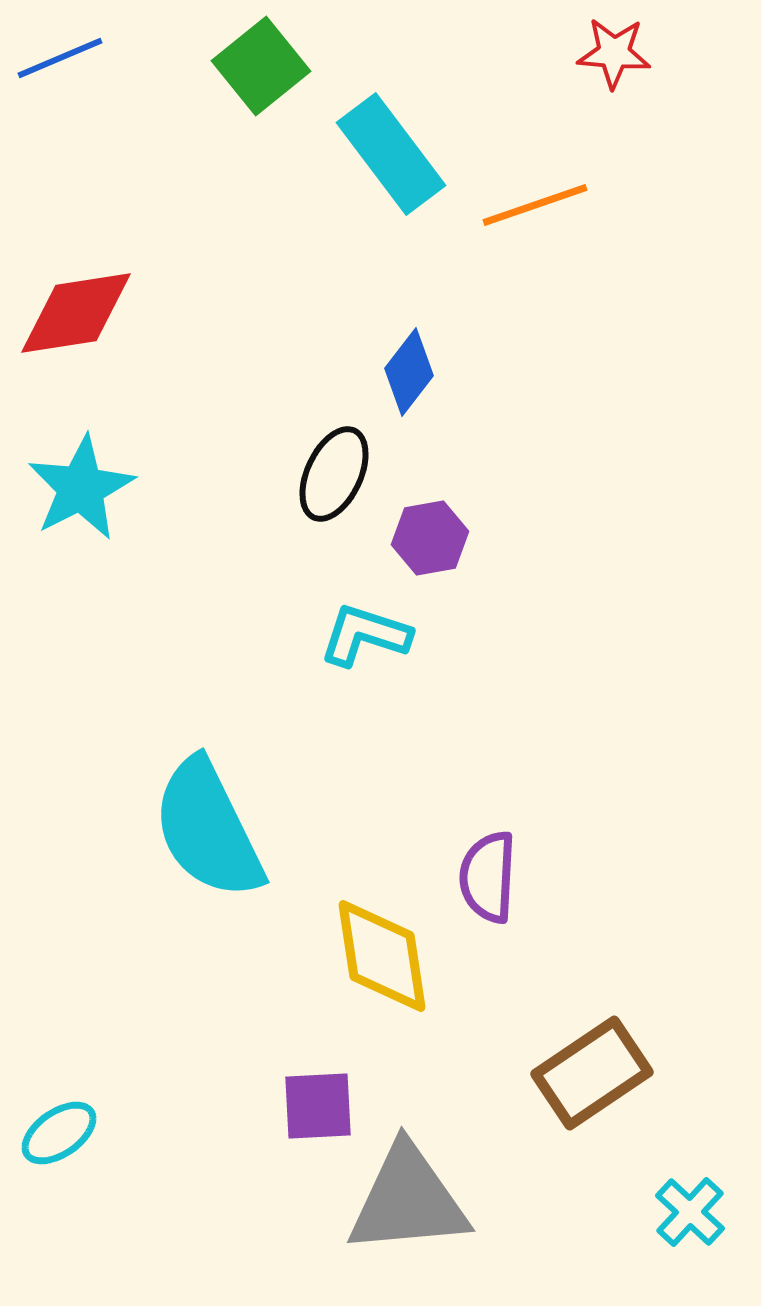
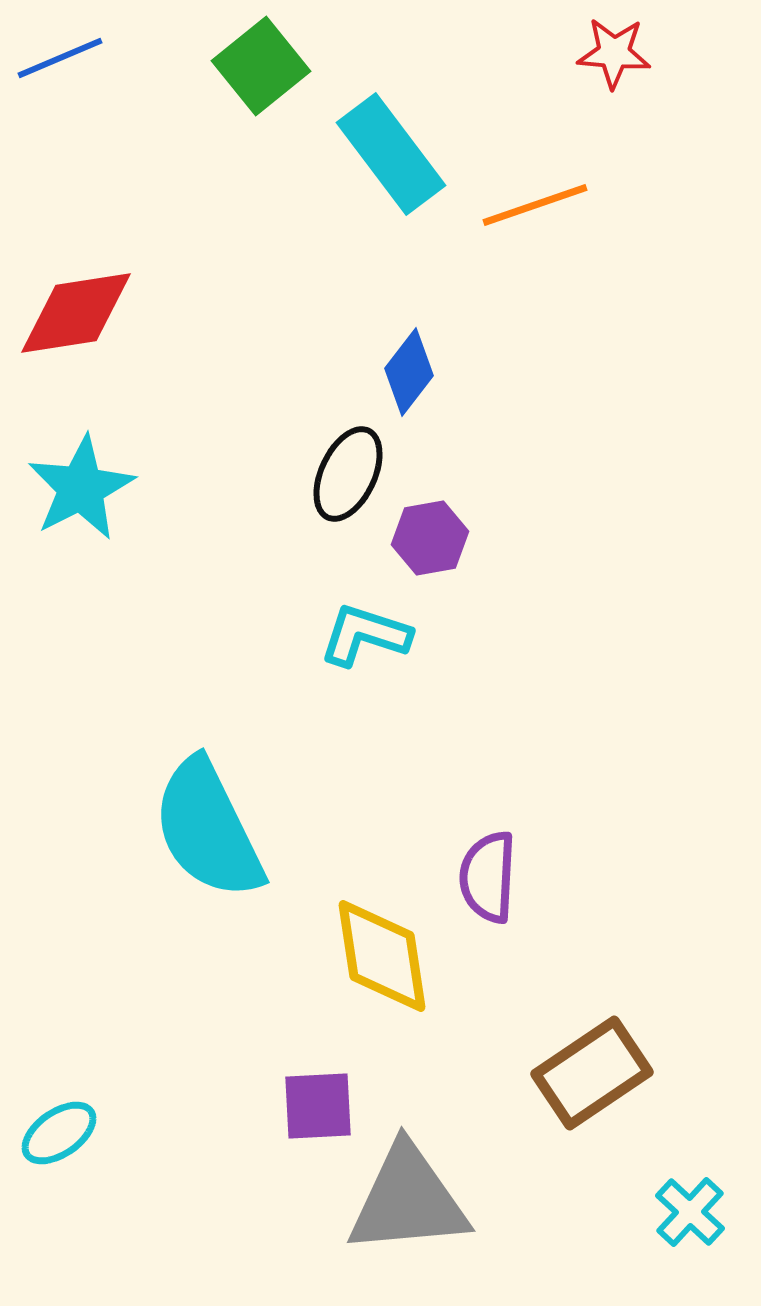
black ellipse: moved 14 px right
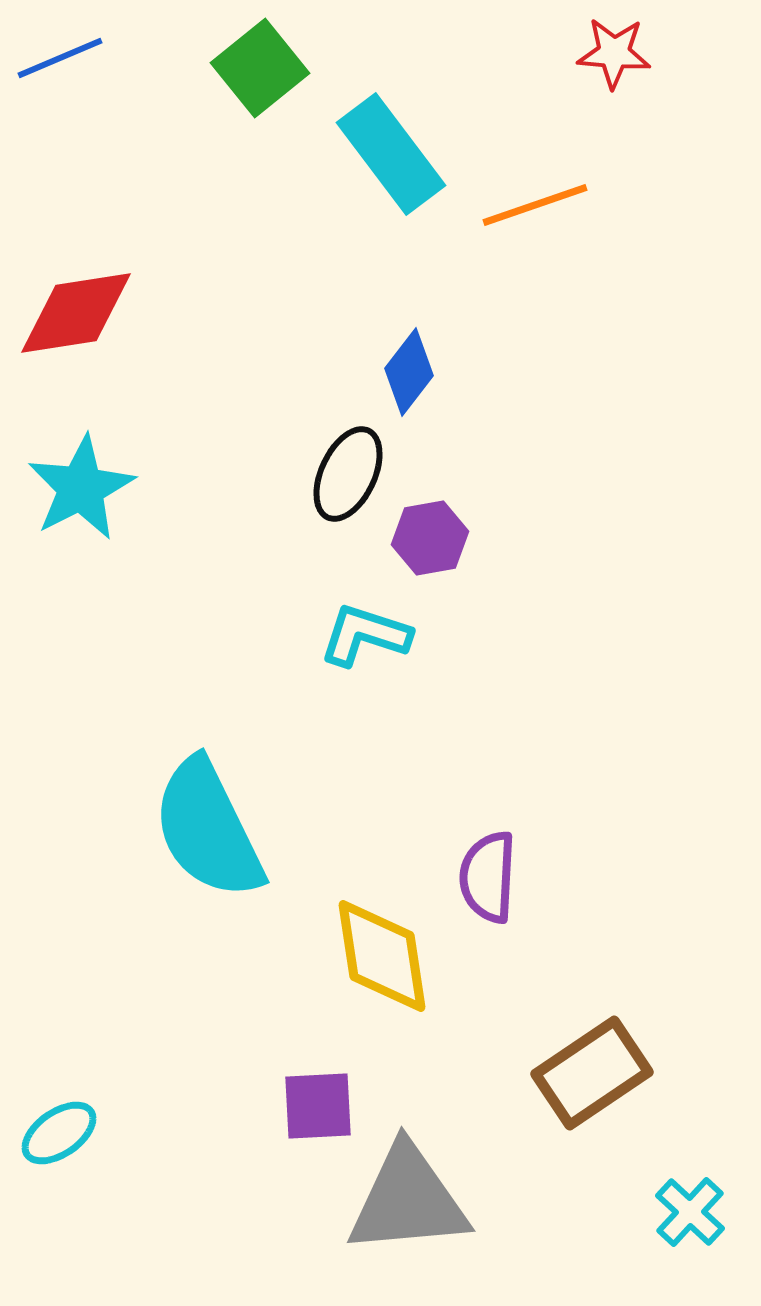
green square: moved 1 px left, 2 px down
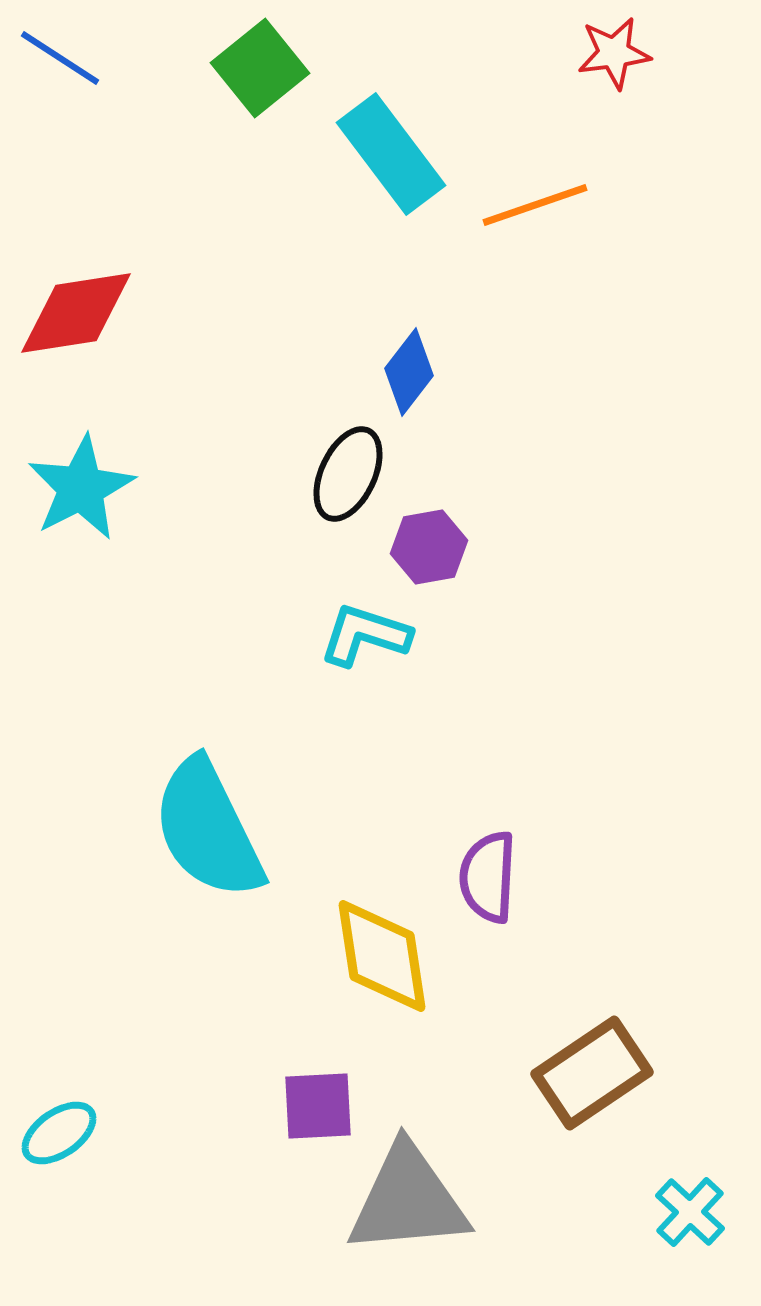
red star: rotated 12 degrees counterclockwise
blue line: rotated 56 degrees clockwise
purple hexagon: moved 1 px left, 9 px down
